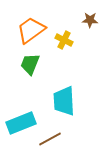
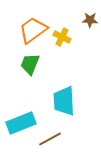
orange trapezoid: moved 2 px right
yellow cross: moved 2 px left, 3 px up
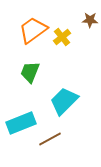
yellow cross: rotated 24 degrees clockwise
green trapezoid: moved 8 px down
cyan trapezoid: rotated 48 degrees clockwise
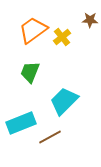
brown line: moved 2 px up
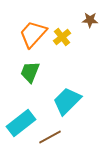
orange trapezoid: moved 4 px down; rotated 12 degrees counterclockwise
cyan trapezoid: moved 3 px right
cyan rectangle: rotated 16 degrees counterclockwise
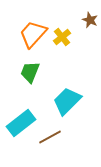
brown star: rotated 21 degrees clockwise
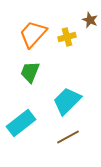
yellow cross: moved 5 px right; rotated 24 degrees clockwise
brown line: moved 18 px right
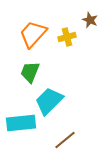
cyan trapezoid: moved 18 px left
cyan rectangle: rotated 32 degrees clockwise
brown line: moved 3 px left, 3 px down; rotated 10 degrees counterclockwise
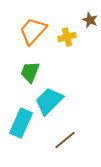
orange trapezoid: moved 3 px up
cyan rectangle: rotated 60 degrees counterclockwise
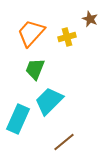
brown star: moved 1 px up
orange trapezoid: moved 2 px left, 2 px down
green trapezoid: moved 5 px right, 3 px up
cyan rectangle: moved 3 px left, 4 px up
brown line: moved 1 px left, 2 px down
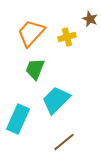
cyan trapezoid: moved 7 px right, 1 px up
